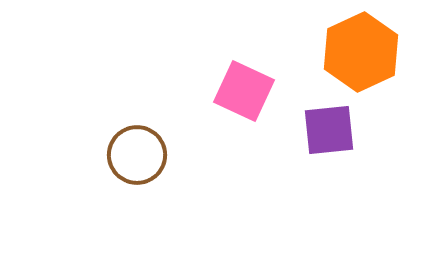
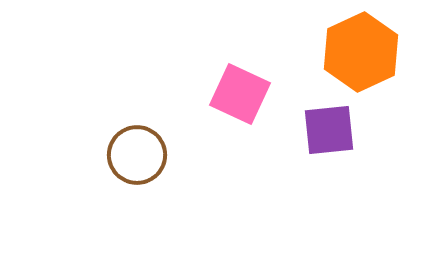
pink square: moved 4 px left, 3 px down
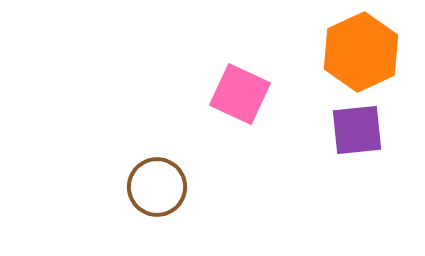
purple square: moved 28 px right
brown circle: moved 20 px right, 32 px down
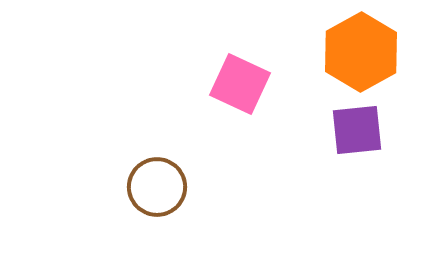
orange hexagon: rotated 4 degrees counterclockwise
pink square: moved 10 px up
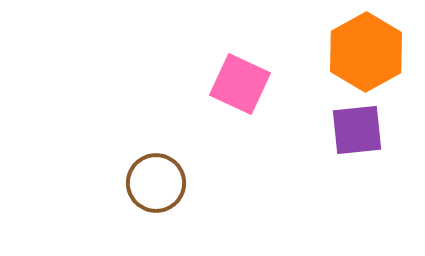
orange hexagon: moved 5 px right
brown circle: moved 1 px left, 4 px up
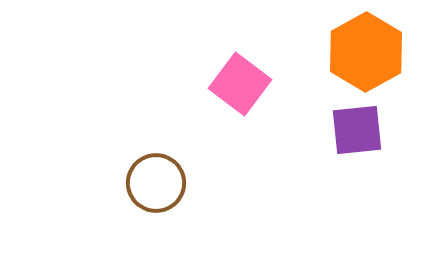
pink square: rotated 12 degrees clockwise
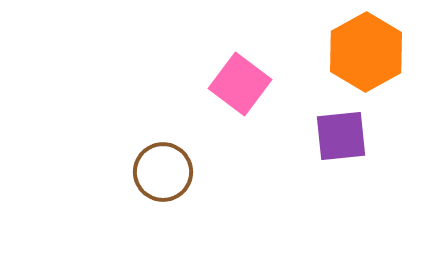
purple square: moved 16 px left, 6 px down
brown circle: moved 7 px right, 11 px up
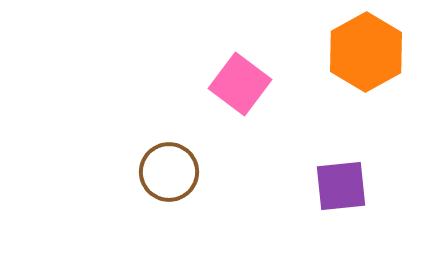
purple square: moved 50 px down
brown circle: moved 6 px right
